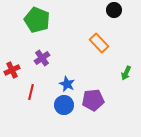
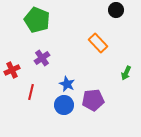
black circle: moved 2 px right
orange rectangle: moved 1 px left
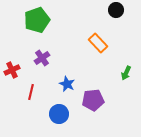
green pentagon: rotated 30 degrees clockwise
blue circle: moved 5 px left, 9 px down
